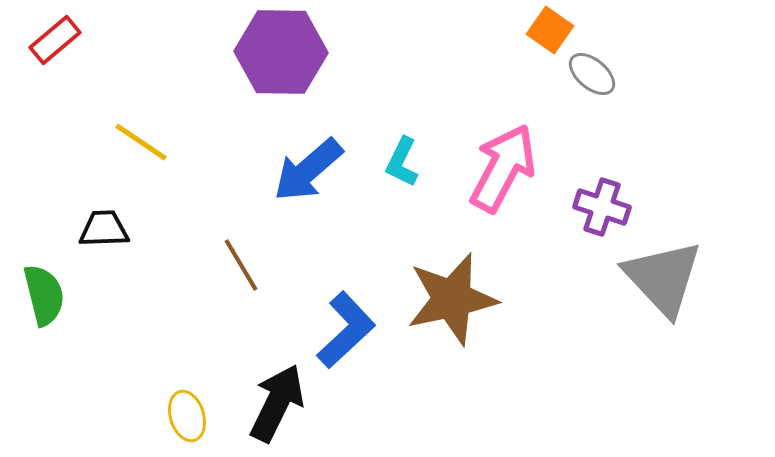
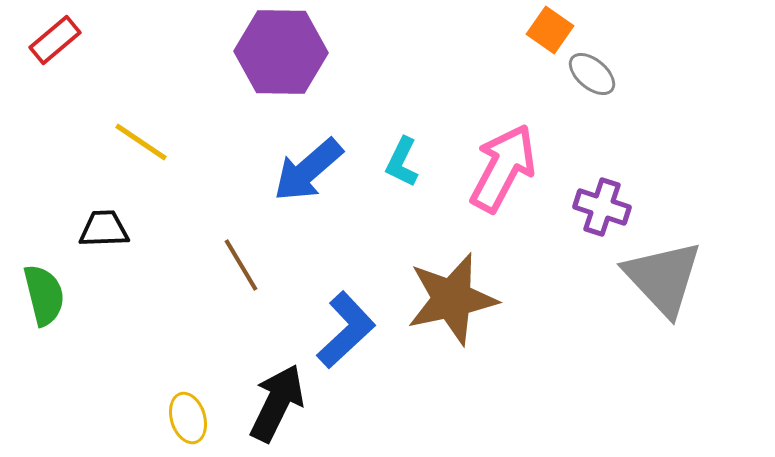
yellow ellipse: moved 1 px right, 2 px down
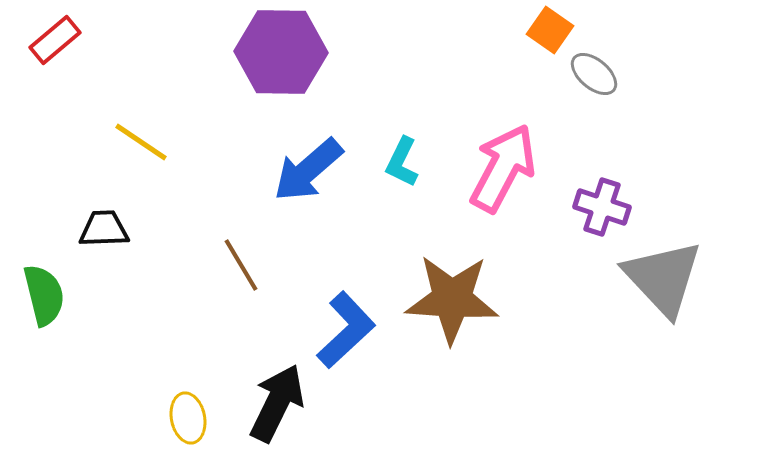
gray ellipse: moved 2 px right
brown star: rotated 16 degrees clockwise
yellow ellipse: rotated 6 degrees clockwise
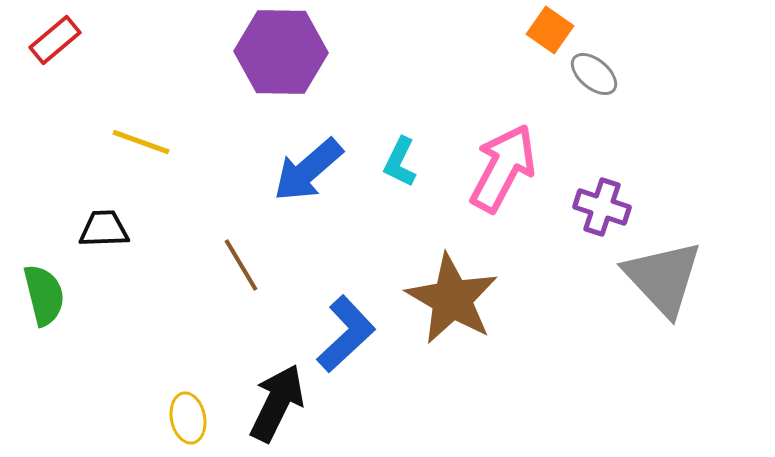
yellow line: rotated 14 degrees counterclockwise
cyan L-shape: moved 2 px left
brown star: rotated 26 degrees clockwise
blue L-shape: moved 4 px down
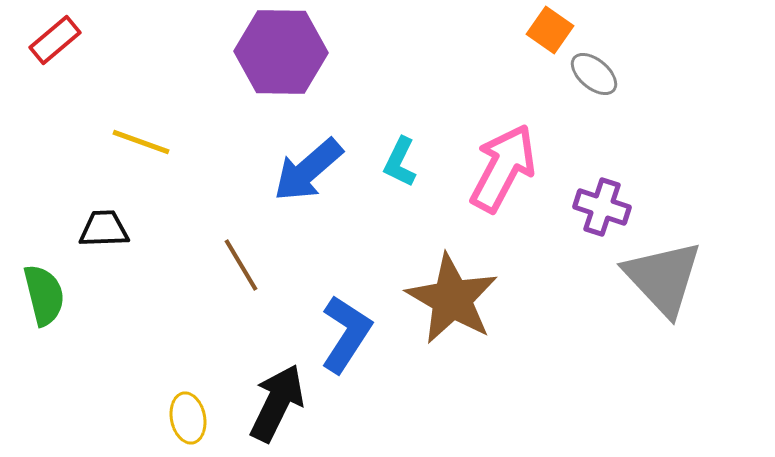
blue L-shape: rotated 14 degrees counterclockwise
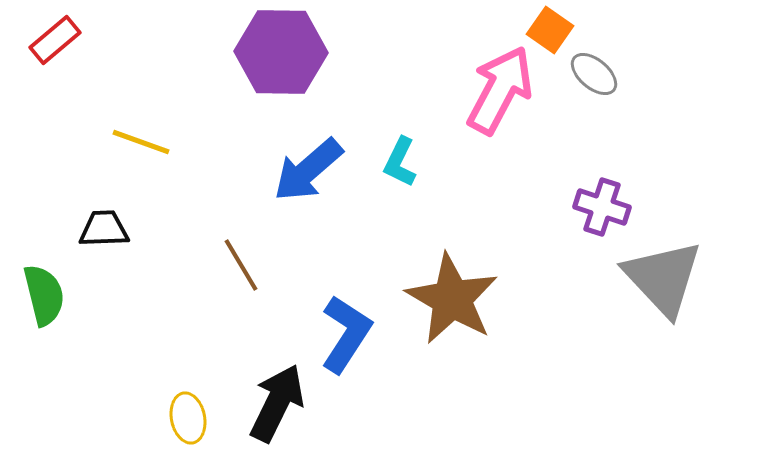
pink arrow: moved 3 px left, 78 px up
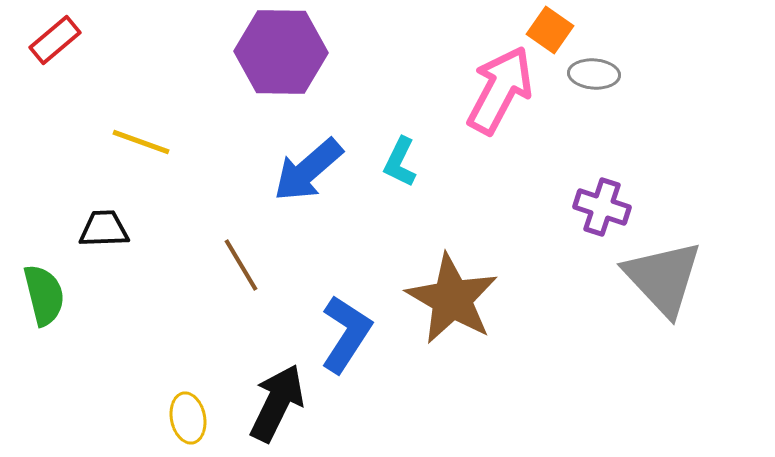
gray ellipse: rotated 36 degrees counterclockwise
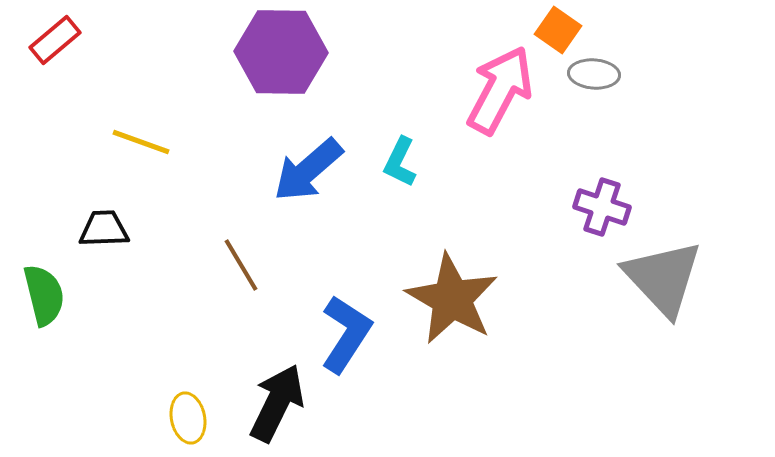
orange square: moved 8 px right
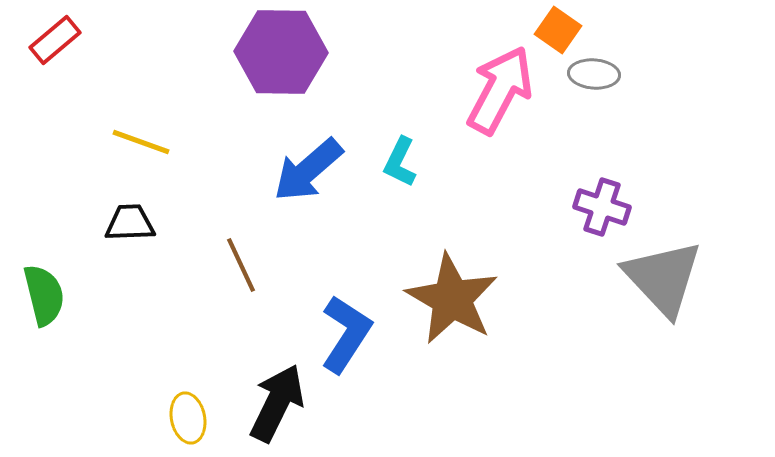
black trapezoid: moved 26 px right, 6 px up
brown line: rotated 6 degrees clockwise
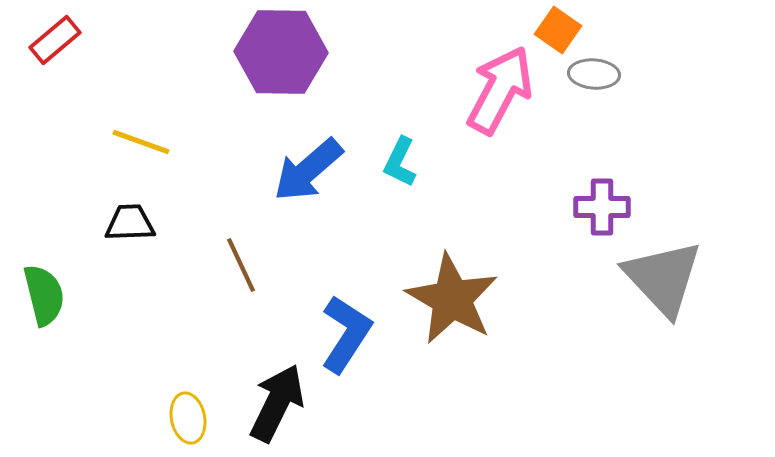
purple cross: rotated 18 degrees counterclockwise
